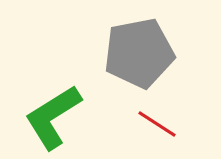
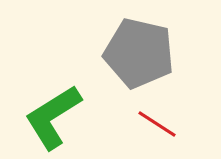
gray pentagon: rotated 24 degrees clockwise
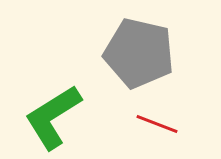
red line: rotated 12 degrees counterclockwise
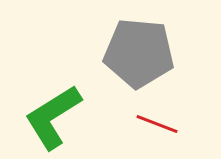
gray pentagon: rotated 8 degrees counterclockwise
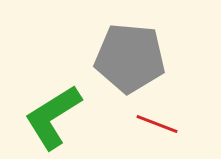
gray pentagon: moved 9 px left, 5 px down
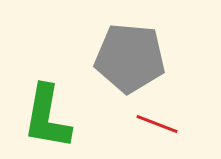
green L-shape: moved 6 px left; rotated 48 degrees counterclockwise
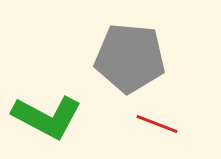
green L-shape: rotated 72 degrees counterclockwise
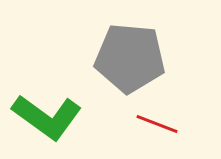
green L-shape: rotated 8 degrees clockwise
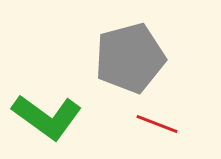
gray pentagon: rotated 20 degrees counterclockwise
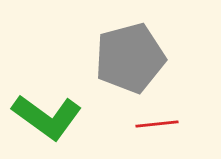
red line: rotated 27 degrees counterclockwise
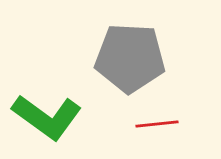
gray pentagon: rotated 18 degrees clockwise
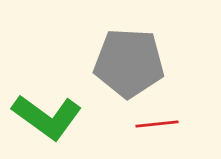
gray pentagon: moved 1 px left, 5 px down
